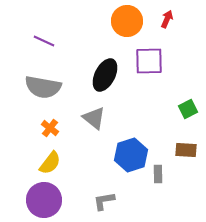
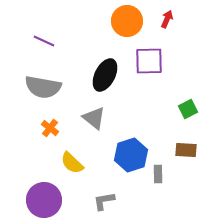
yellow semicircle: moved 22 px right; rotated 95 degrees clockwise
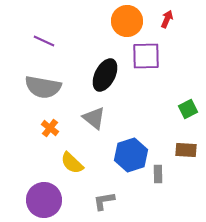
purple square: moved 3 px left, 5 px up
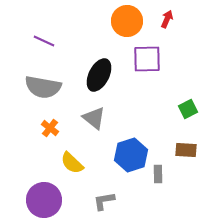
purple square: moved 1 px right, 3 px down
black ellipse: moved 6 px left
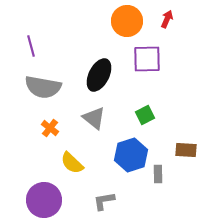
purple line: moved 13 px left, 5 px down; rotated 50 degrees clockwise
green square: moved 43 px left, 6 px down
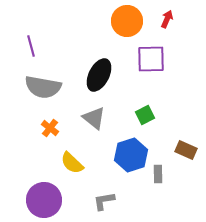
purple square: moved 4 px right
brown rectangle: rotated 20 degrees clockwise
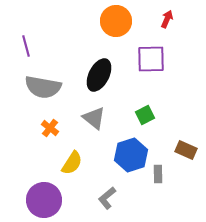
orange circle: moved 11 px left
purple line: moved 5 px left
yellow semicircle: rotated 100 degrees counterclockwise
gray L-shape: moved 3 px right, 3 px up; rotated 30 degrees counterclockwise
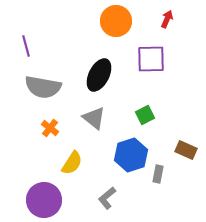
gray rectangle: rotated 12 degrees clockwise
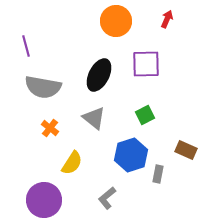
purple square: moved 5 px left, 5 px down
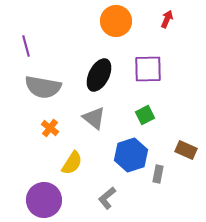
purple square: moved 2 px right, 5 px down
